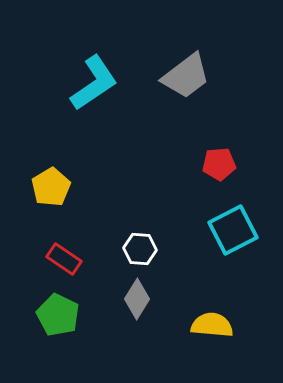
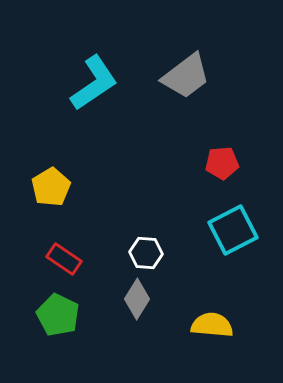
red pentagon: moved 3 px right, 1 px up
white hexagon: moved 6 px right, 4 px down
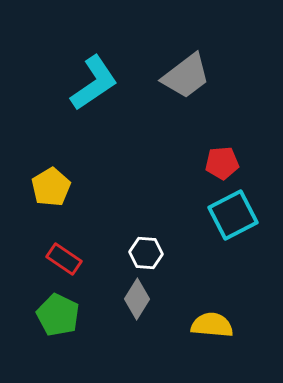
cyan square: moved 15 px up
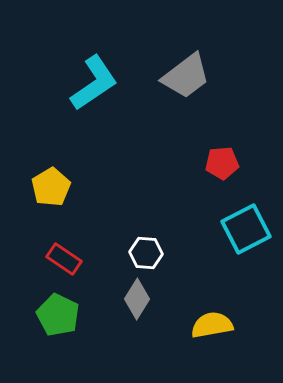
cyan square: moved 13 px right, 14 px down
yellow semicircle: rotated 15 degrees counterclockwise
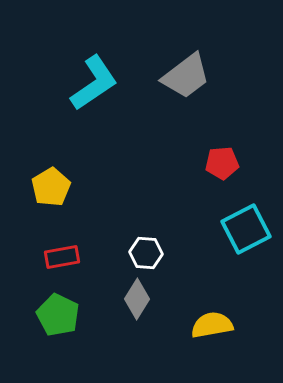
red rectangle: moved 2 px left, 2 px up; rotated 44 degrees counterclockwise
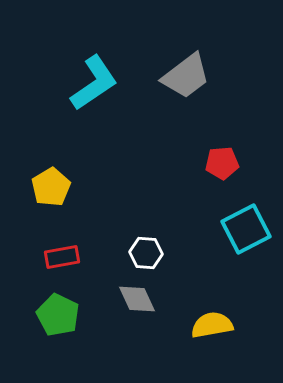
gray diamond: rotated 57 degrees counterclockwise
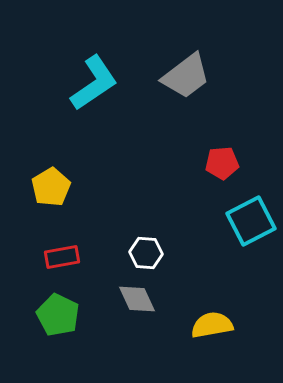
cyan square: moved 5 px right, 8 px up
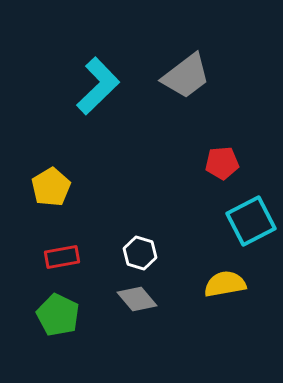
cyan L-shape: moved 4 px right, 3 px down; rotated 10 degrees counterclockwise
white hexagon: moved 6 px left; rotated 12 degrees clockwise
gray diamond: rotated 15 degrees counterclockwise
yellow semicircle: moved 13 px right, 41 px up
